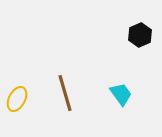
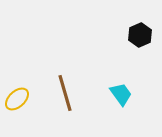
yellow ellipse: rotated 20 degrees clockwise
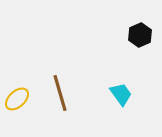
brown line: moved 5 px left
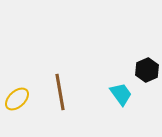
black hexagon: moved 7 px right, 35 px down
brown line: moved 1 px up; rotated 6 degrees clockwise
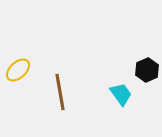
yellow ellipse: moved 1 px right, 29 px up
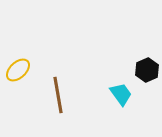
brown line: moved 2 px left, 3 px down
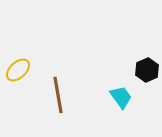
cyan trapezoid: moved 3 px down
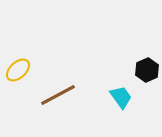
brown line: rotated 72 degrees clockwise
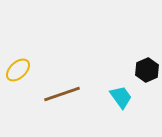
brown line: moved 4 px right, 1 px up; rotated 9 degrees clockwise
